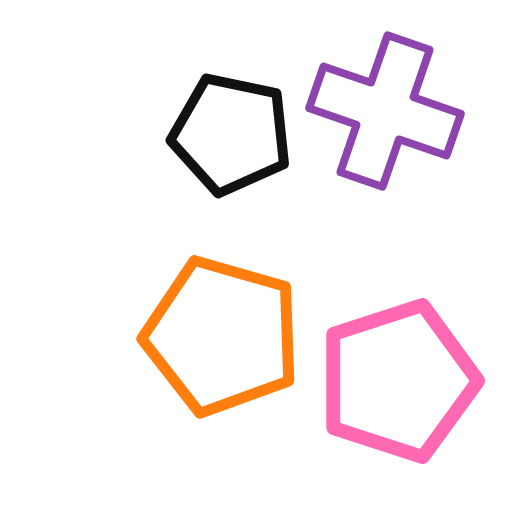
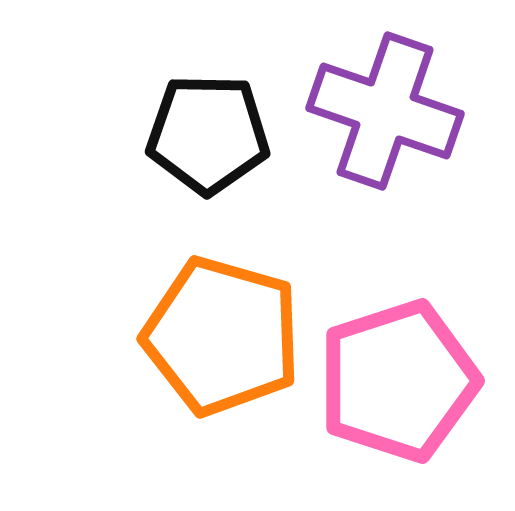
black pentagon: moved 23 px left; rotated 11 degrees counterclockwise
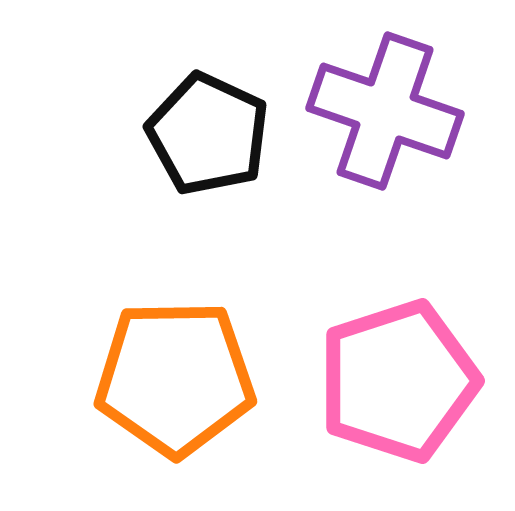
black pentagon: rotated 24 degrees clockwise
orange pentagon: moved 47 px left, 42 px down; rotated 17 degrees counterclockwise
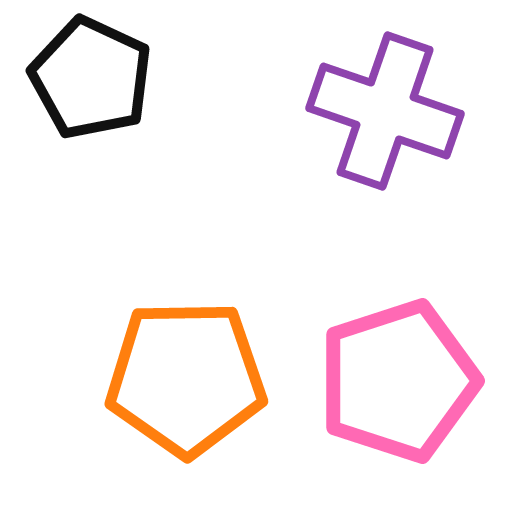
black pentagon: moved 117 px left, 56 px up
orange pentagon: moved 11 px right
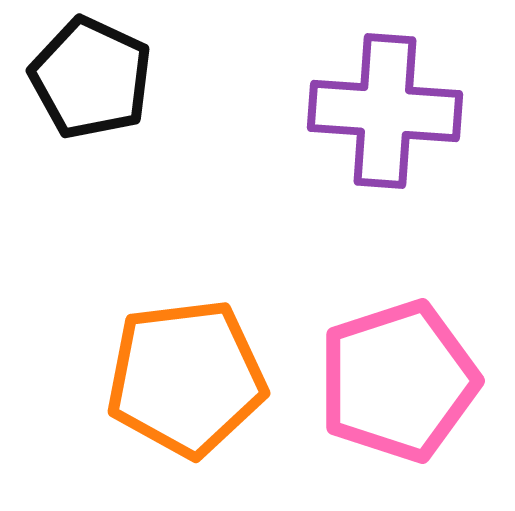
purple cross: rotated 15 degrees counterclockwise
orange pentagon: rotated 6 degrees counterclockwise
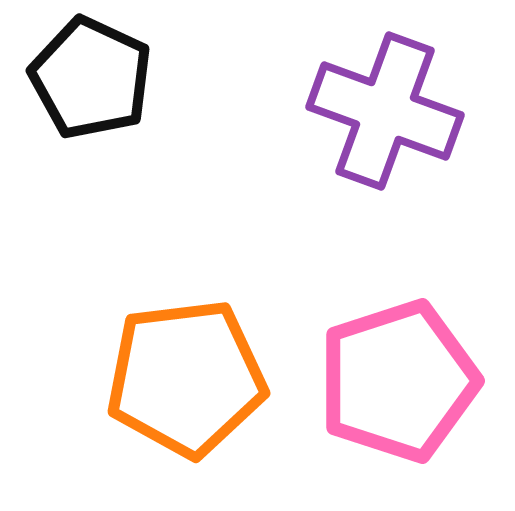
purple cross: rotated 16 degrees clockwise
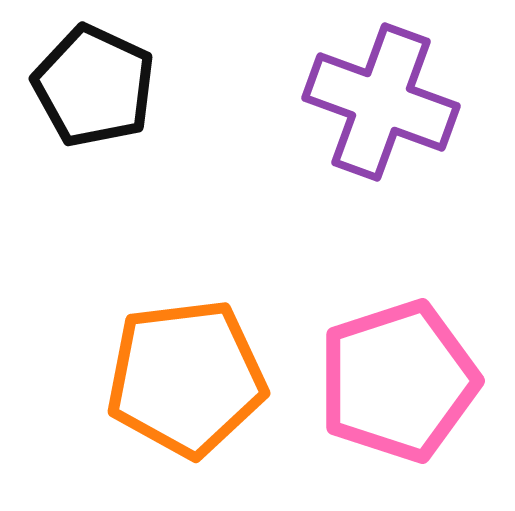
black pentagon: moved 3 px right, 8 px down
purple cross: moved 4 px left, 9 px up
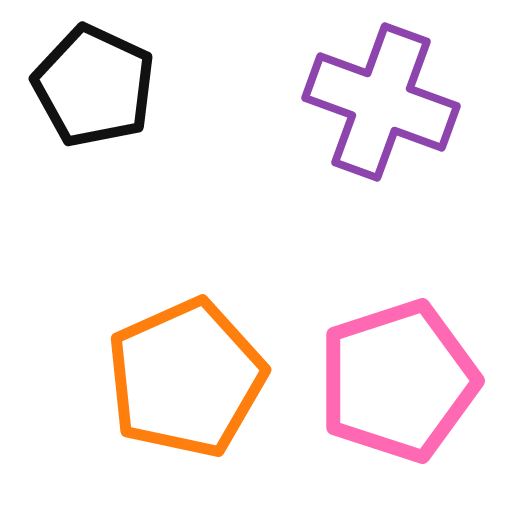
orange pentagon: rotated 17 degrees counterclockwise
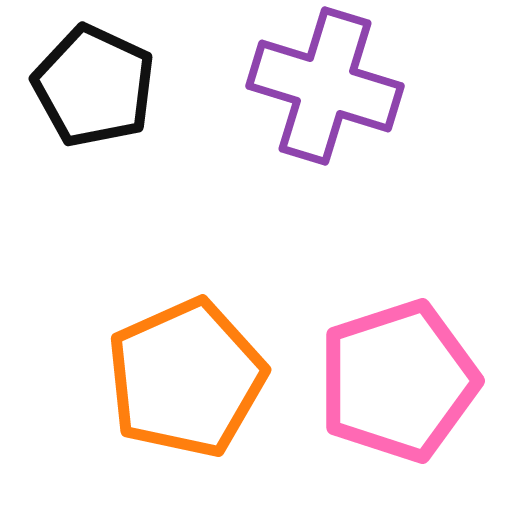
purple cross: moved 56 px left, 16 px up; rotated 3 degrees counterclockwise
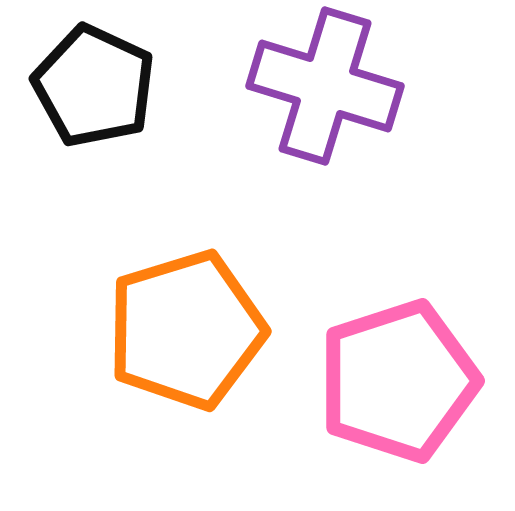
orange pentagon: moved 48 px up; rotated 7 degrees clockwise
